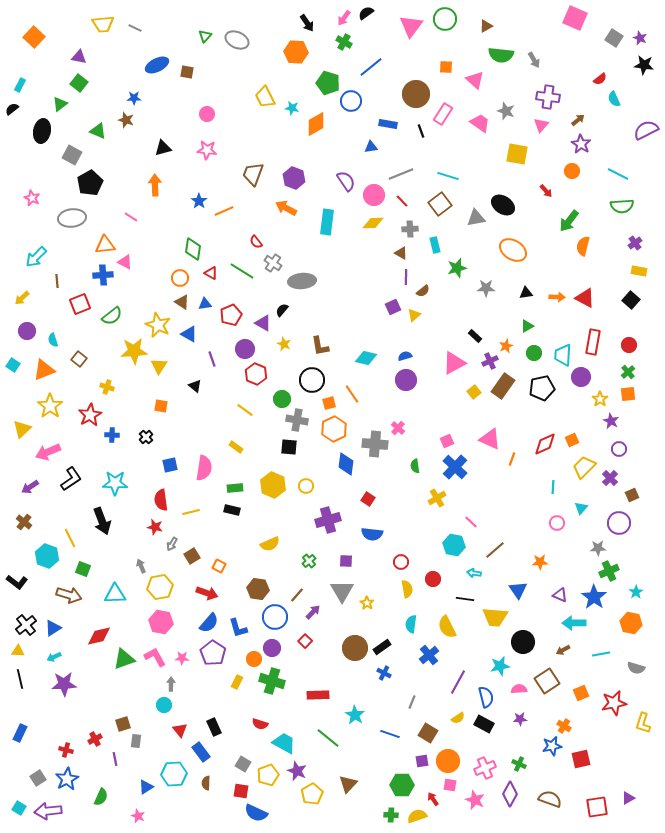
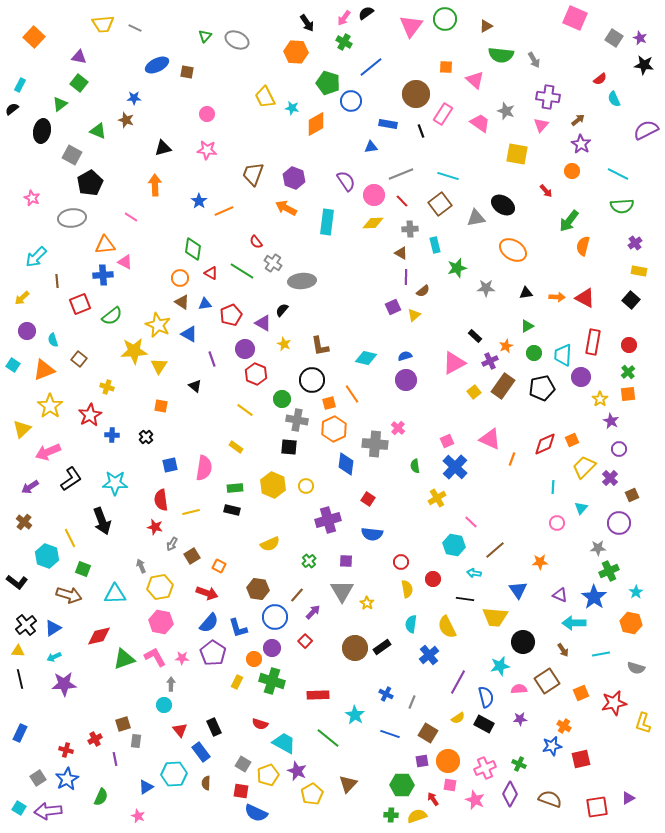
brown arrow at (563, 650): rotated 96 degrees counterclockwise
blue cross at (384, 673): moved 2 px right, 21 px down
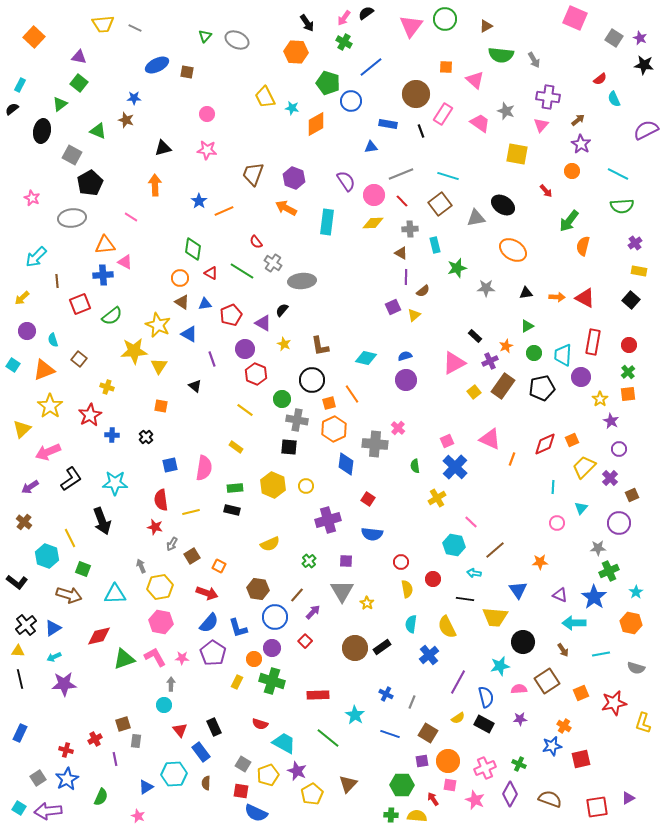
yellow semicircle at (417, 816): rotated 24 degrees clockwise
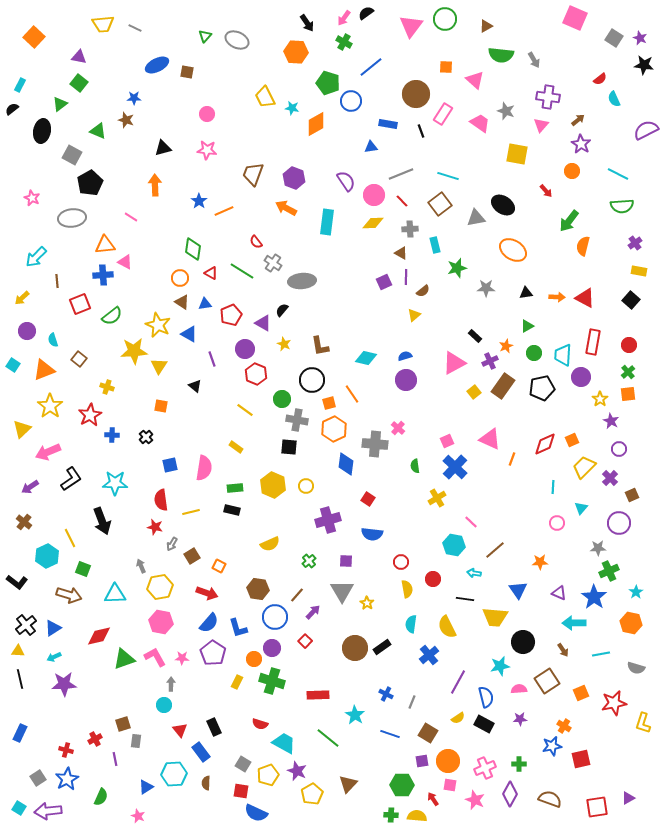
purple square at (393, 307): moved 9 px left, 25 px up
cyan hexagon at (47, 556): rotated 15 degrees clockwise
purple triangle at (560, 595): moved 1 px left, 2 px up
green cross at (519, 764): rotated 24 degrees counterclockwise
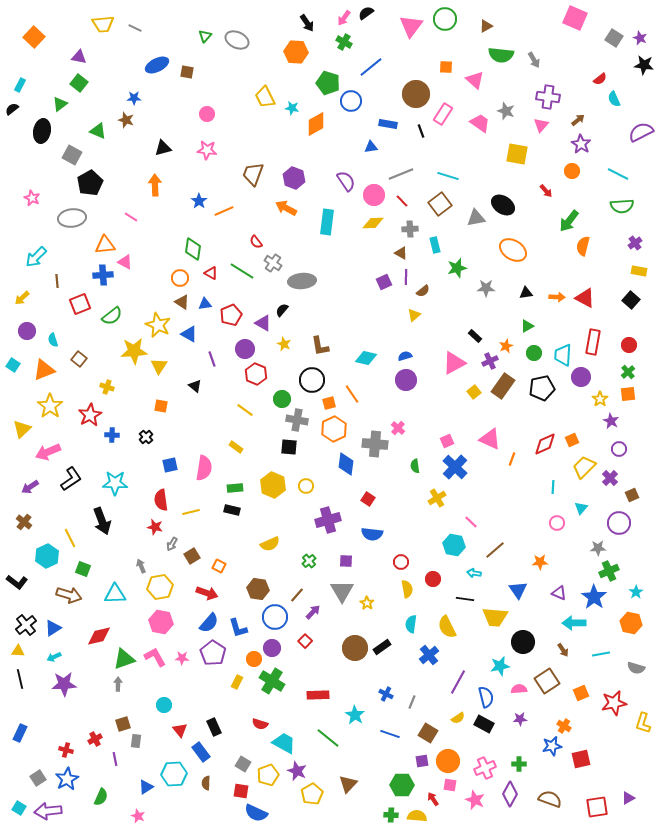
purple semicircle at (646, 130): moved 5 px left, 2 px down
green cross at (272, 681): rotated 15 degrees clockwise
gray arrow at (171, 684): moved 53 px left
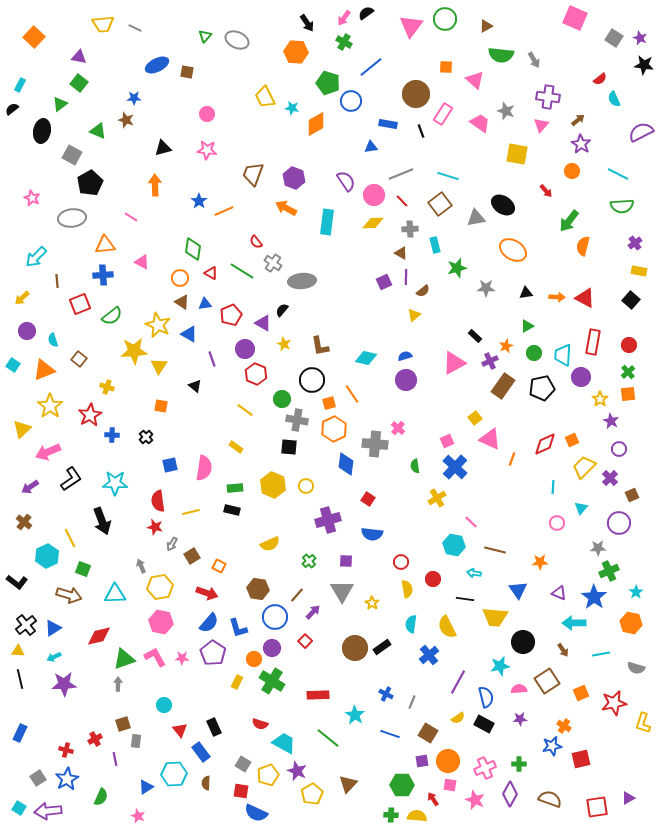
pink triangle at (125, 262): moved 17 px right
yellow square at (474, 392): moved 1 px right, 26 px down
red semicircle at (161, 500): moved 3 px left, 1 px down
brown line at (495, 550): rotated 55 degrees clockwise
yellow star at (367, 603): moved 5 px right
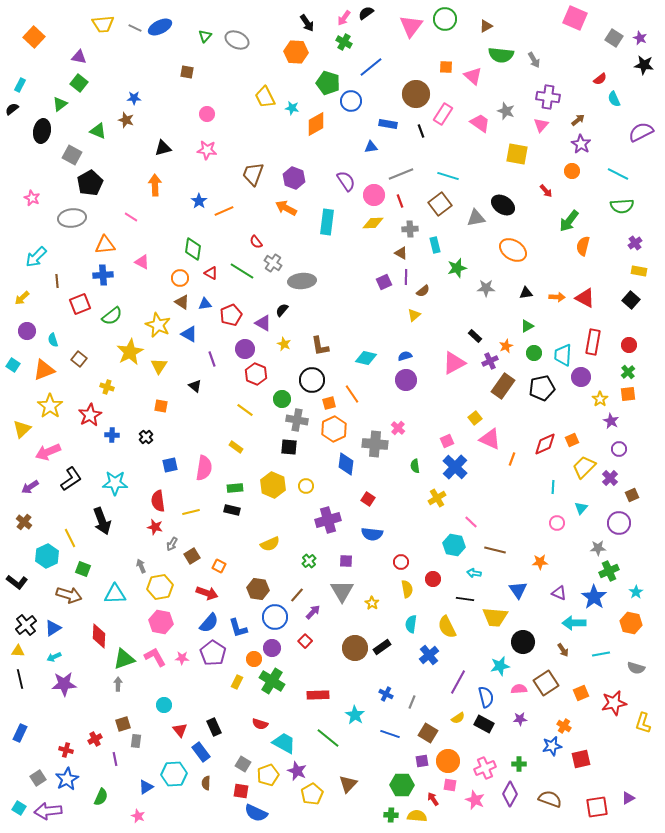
blue ellipse at (157, 65): moved 3 px right, 38 px up
pink triangle at (475, 80): moved 2 px left, 4 px up
red line at (402, 201): moved 2 px left; rotated 24 degrees clockwise
yellow star at (134, 351): moved 4 px left, 1 px down; rotated 24 degrees counterclockwise
red diamond at (99, 636): rotated 75 degrees counterclockwise
brown square at (547, 681): moved 1 px left, 2 px down
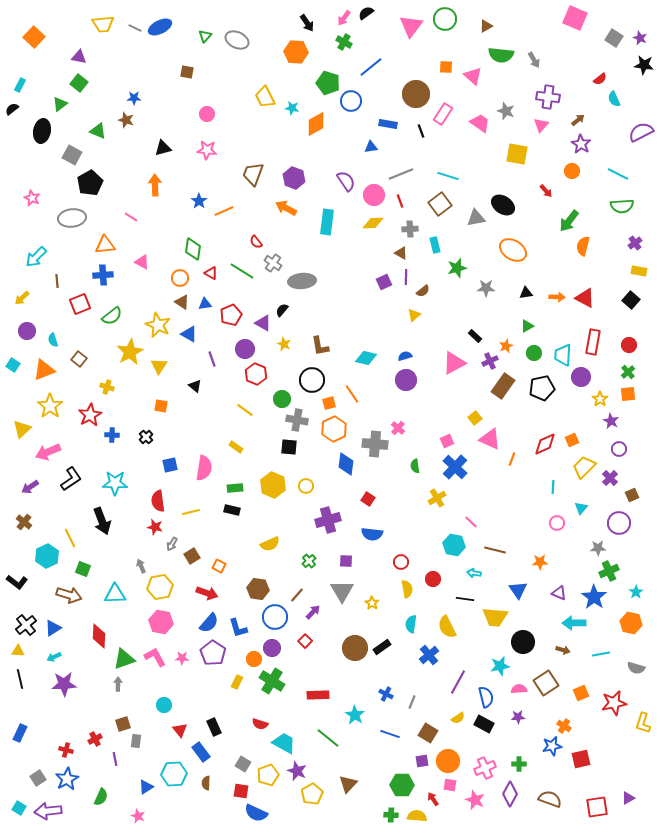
brown arrow at (563, 650): rotated 40 degrees counterclockwise
purple star at (520, 719): moved 2 px left, 2 px up
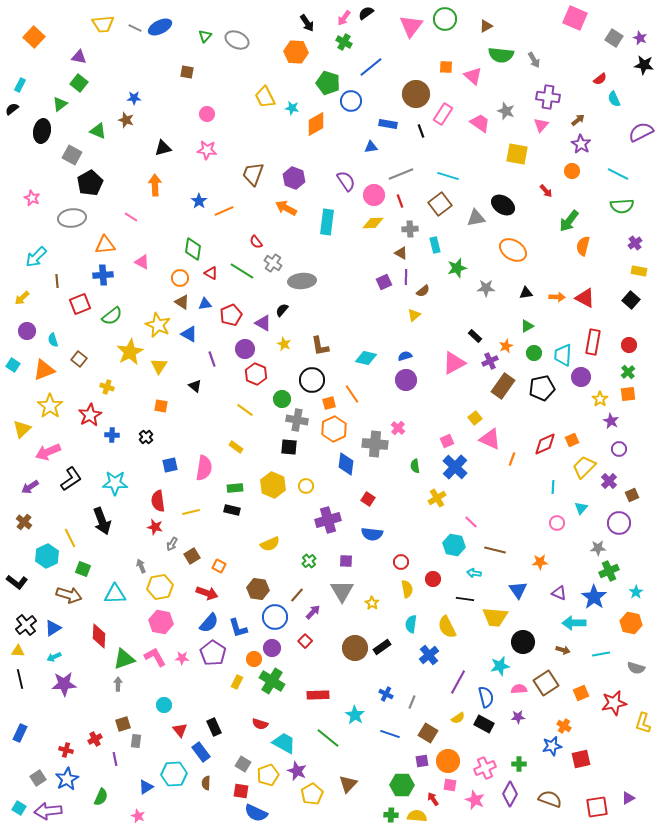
purple cross at (610, 478): moved 1 px left, 3 px down
